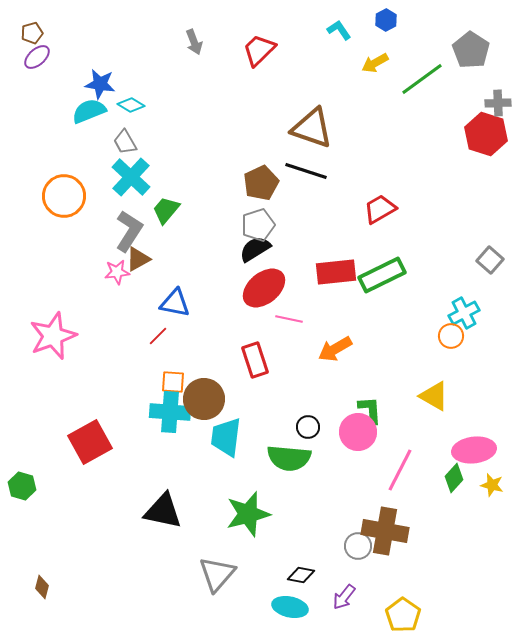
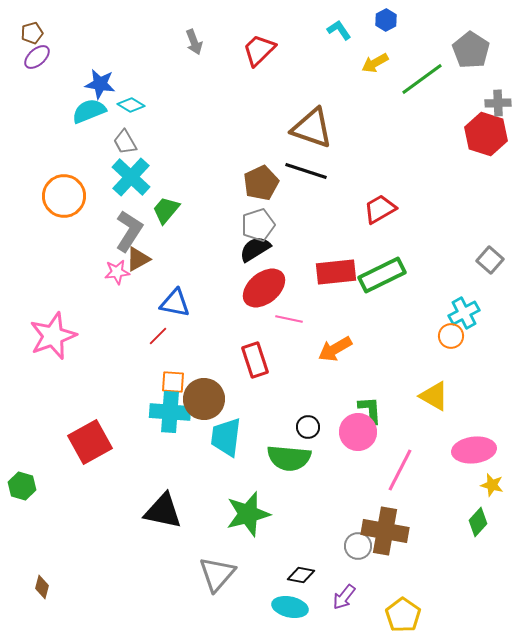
green diamond at (454, 478): moved 24 px right, 44 px down
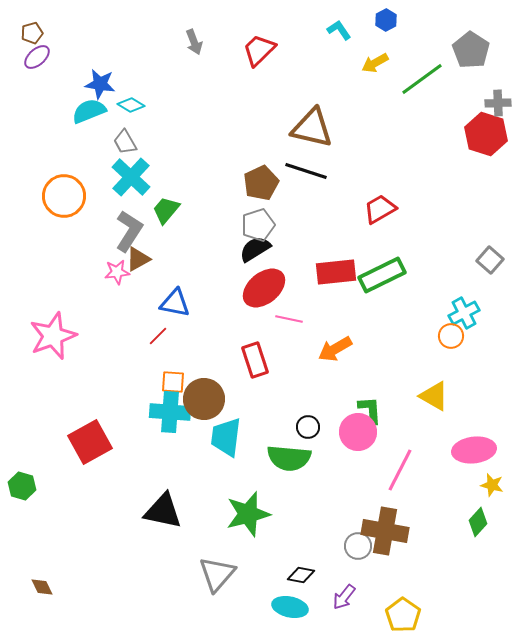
brown triangle at (312, 128): rotated 6 degrees counterclockwise
brown diamond at (42, 587): rotated 40 degrees counterclockwise
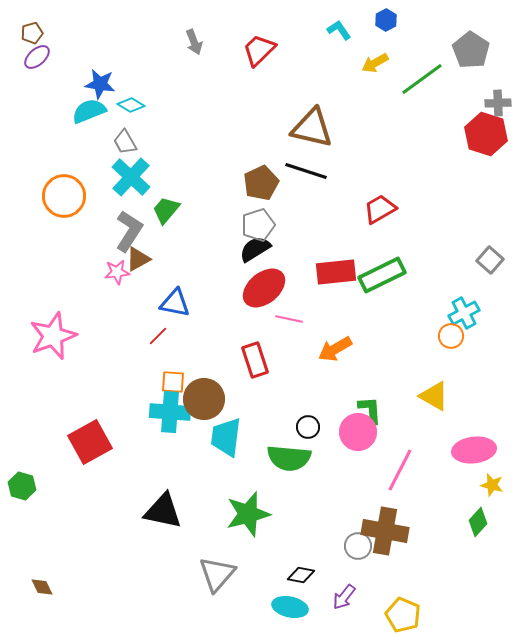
yellow pentagon at (403, 615): rotated 12 degrees counterclockwise
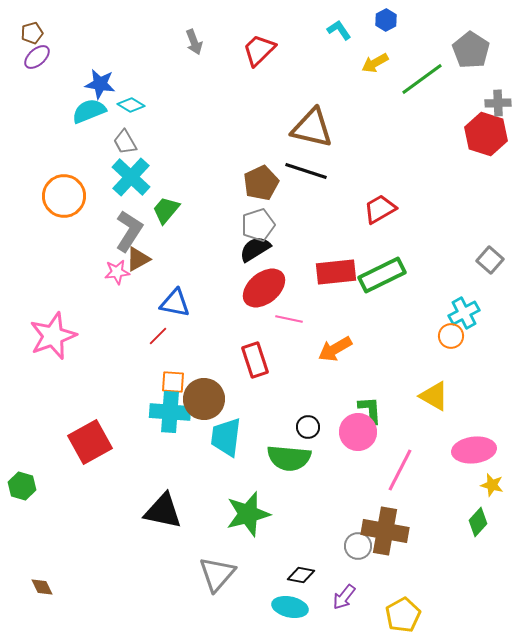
yellow pentagon at (403, 615): rotated 20 degrees clockwise
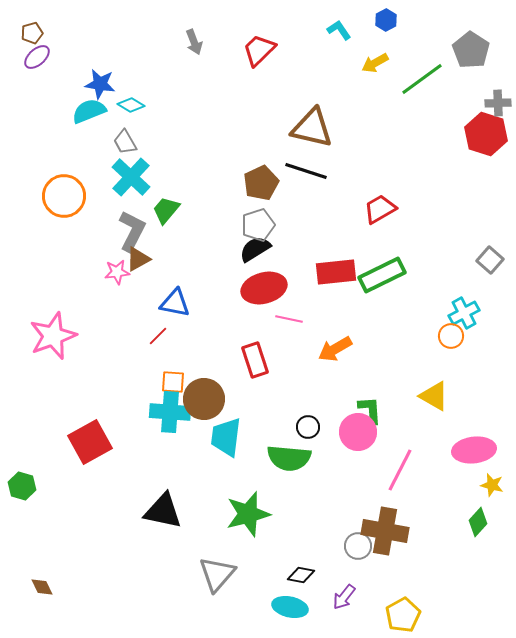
gray L-shape at (129, 231): moved 3 px right; rotated 6 degrees counterclockwise
red ellipse at (264, 288): rotated 24 degrees clockwise
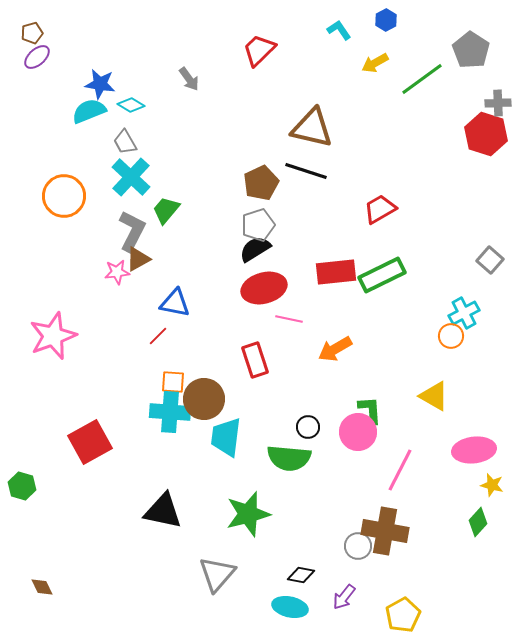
gray arrow at (194, 42): moved 5 px left, 37 px down; rotated 15 degrees counterclockwise
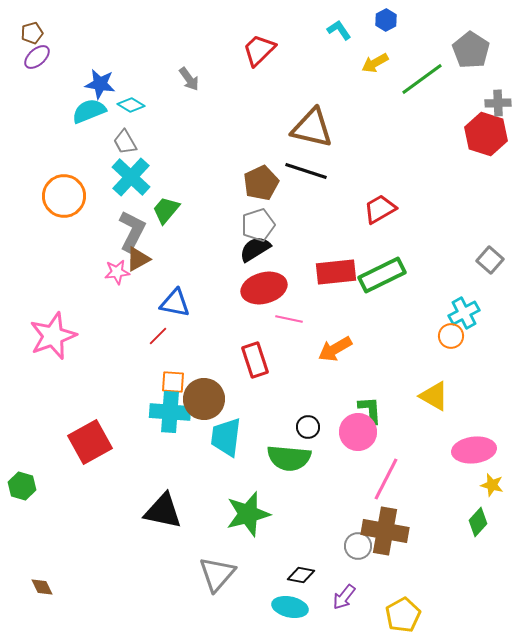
pink line at (400, 470): moved 14 px left, 9 px down
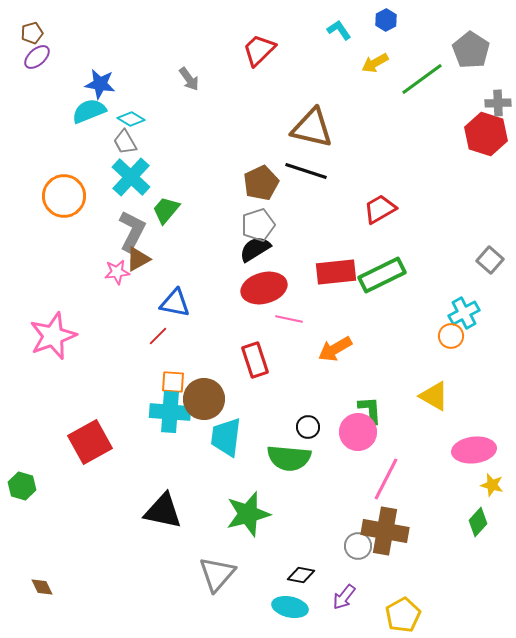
cyan diamond at (131, 105): moved 14 px down
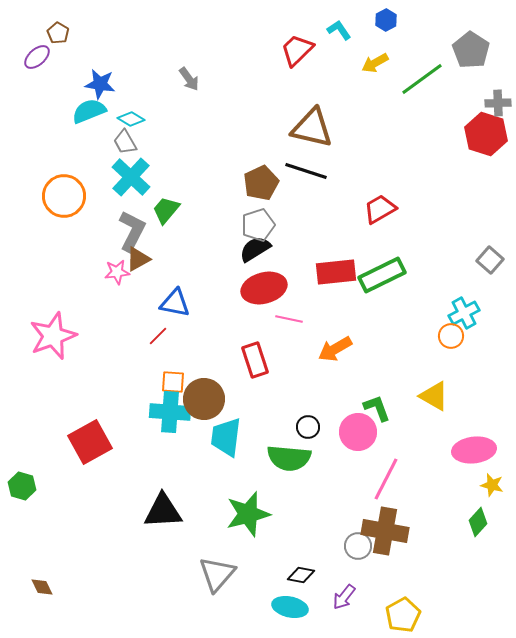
brown pentagon at (32, 33): moved 26 px right; rotated 25 degrees counterclockwise
red trapezoid at (259, 50): moved 38 px right
green L-shape at (370, 410): moved 7 px right, 2 px up; rotated 16 degrees counterclockwise
black triangle at (163, 511): rotated 15 degrees counterclockwise
